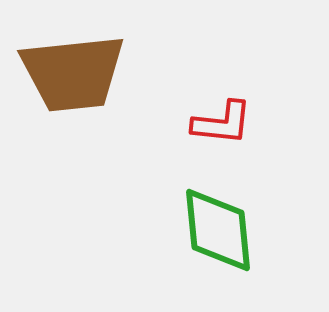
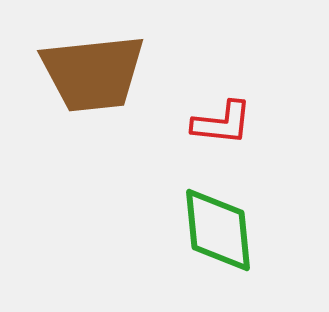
brown trapezoid: moved 20 px right
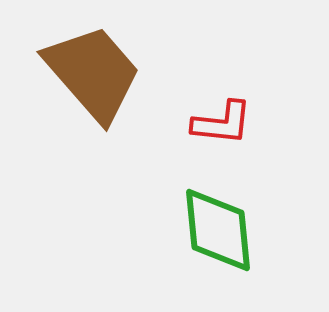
brown trapezoid: rotated 125 degrees counterclockwise
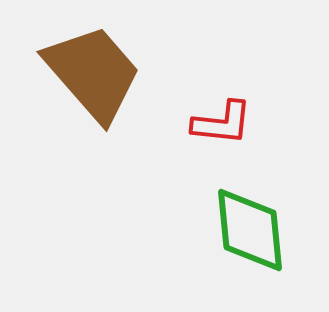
green diamond: moved 32 px right
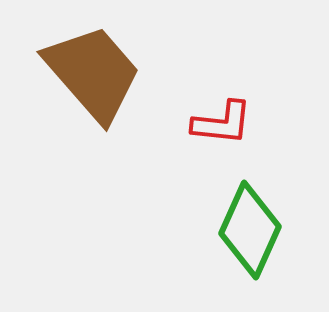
green diamond: rotated 30 degrees clockwise
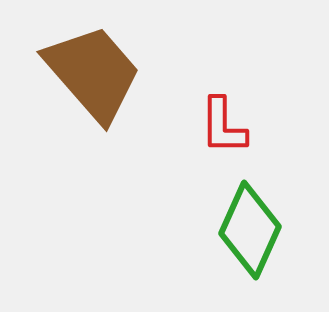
red L-shape: moved 1 px right, 3 px down; rotated 84 degrees clockwise
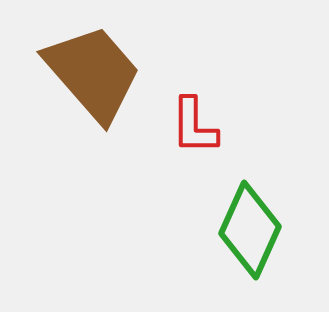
red L-shape: moved 29 px left
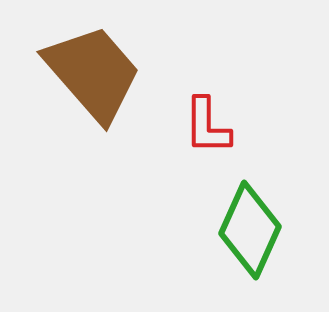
red L-shape: moved 13 px right
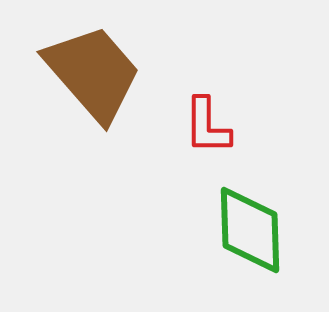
green diamond: rotated 26 degrees counterclockwise
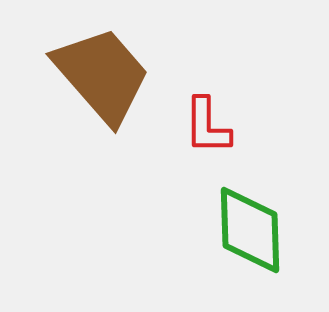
brown trapezoid: moved 9 px right, 2 px down
